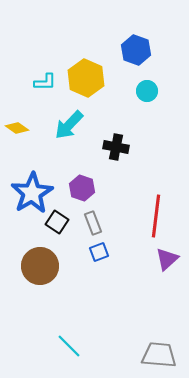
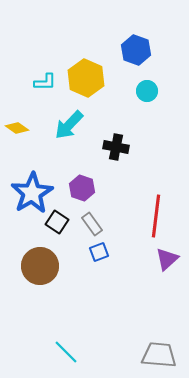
gray rectangle: moved 1 px left, 1 px down; rotated 15 degrees counterclockwise
cyan line: moved 3 px left, 6 px down
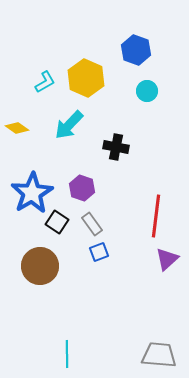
cyan L-shape: rotated 30 degrees counterclockwise
cyan line: moved 1 px right, 2 px down; rotated 44 degrees clockwise
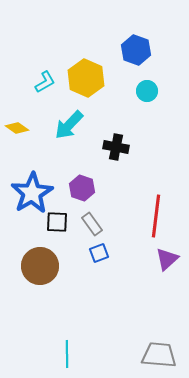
black square: rotated 30 degrees counterclockwise
blue square: moved 1 px down
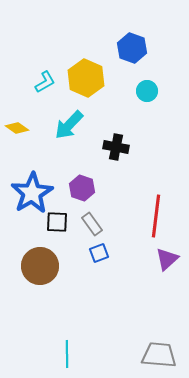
blue hexagon: moved 4 px left, 2 px up
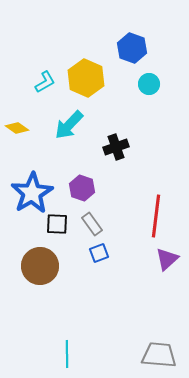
cyan circle: moved 2 px right, 7 px up
black cross: rotated 30 degrees counterclockwise
black square: moved 2 px down
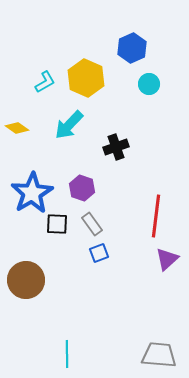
blue hexagon: rotated 16 degrees clockwise
brown circle: moved 14 px left, 14 px down
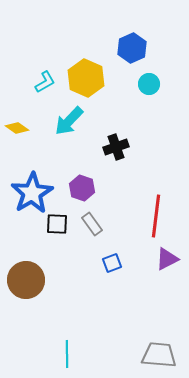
cyan arrow: moved 4 px up
blue square: moved 13 px right, 10 px down
purple triangle: rotated 15 degrees clockwise
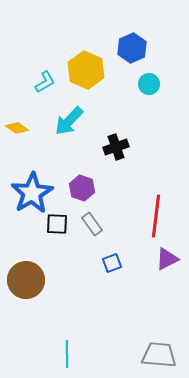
yellow hexagon: moved 8 px up
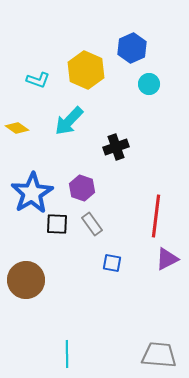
cyan L-shape: moved 7 px left, 2 px up; rotated 50 degrees clockwise
blue square: rotated 30 degrees clockwise
